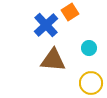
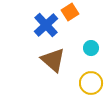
cyan circle: moved 2 px right
brown triangle: rotated 36 degrees clockwise
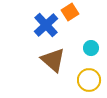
yellow circle: moved 2 px left, 3 px up
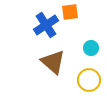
orange square: rotated 24 degrees clockwise
blue cross: rotated 10 degrees clockwise
brown triangle: moved 2 px down
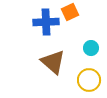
orange square: rotated 18 degrees counterclockwise
blue cross: moved 3 px up; rotated 30 degrees clockwise
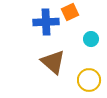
cyan circle: moved 9 px up
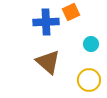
orange square: moved 1 px right
cyan circle: moved 5 px down
brown triangle: moved 5 px left
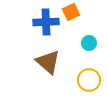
cyan circle: moved 2 px left, 1 px up
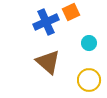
blue cross: rotated 20 degrees counterclockwise
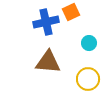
blue cross: rotated 10 degrees clockwise
brown triangle: rotated 36 degrees counterclockwise
yellow circle: moved 1 px left, 1 px up
